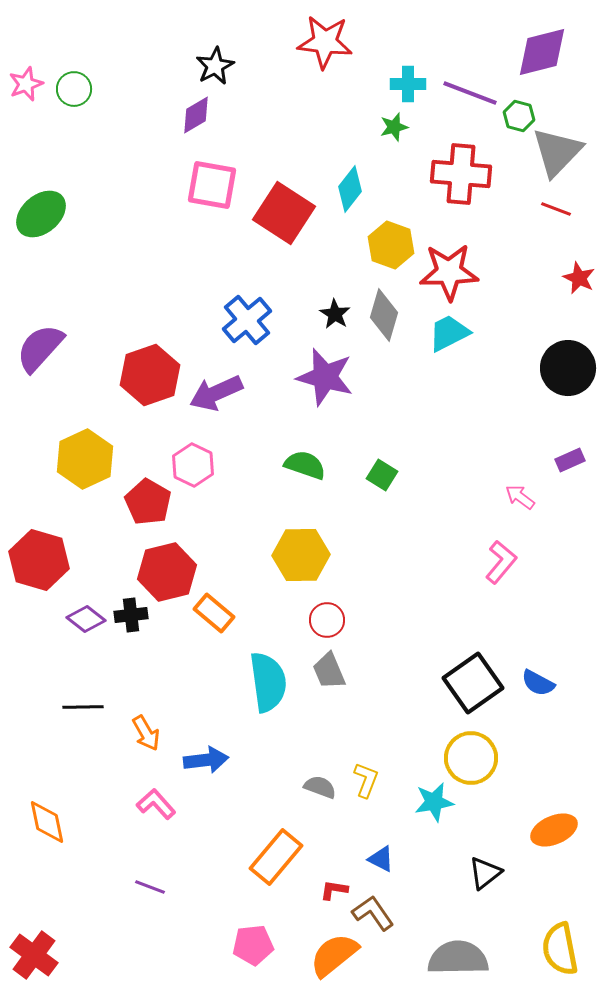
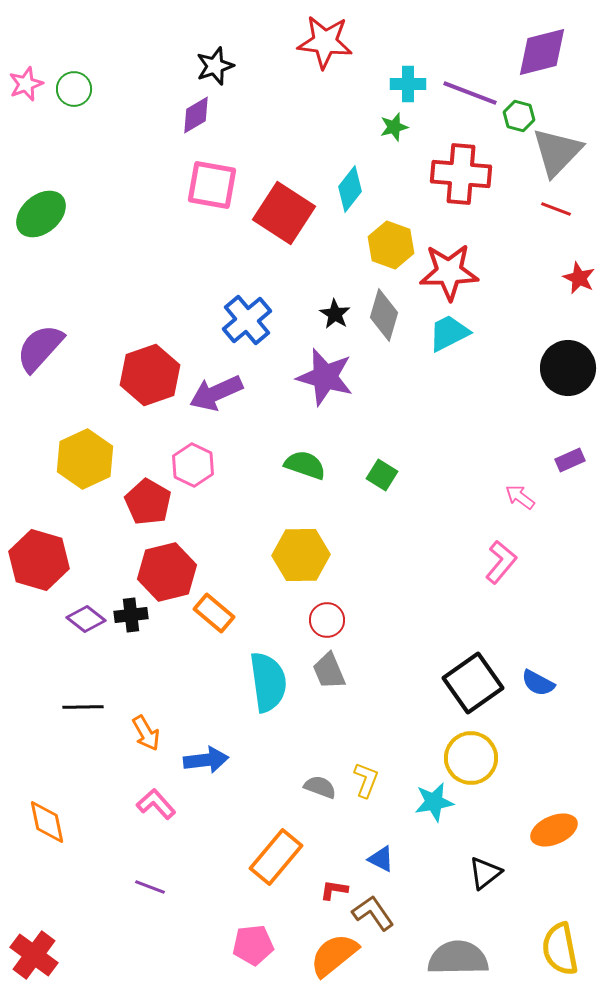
black star at (215, 66): rotated 9 degrees clockwise
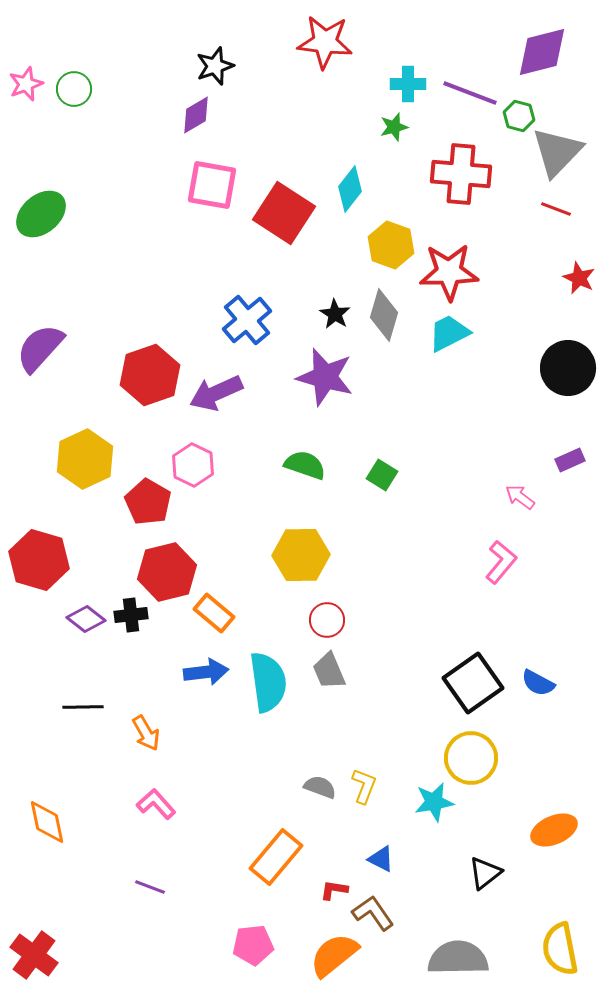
blue arrow at (206, 760): moved 88 px up
yellow L-shape at (366, 780): moved 2 px left, 6 px down
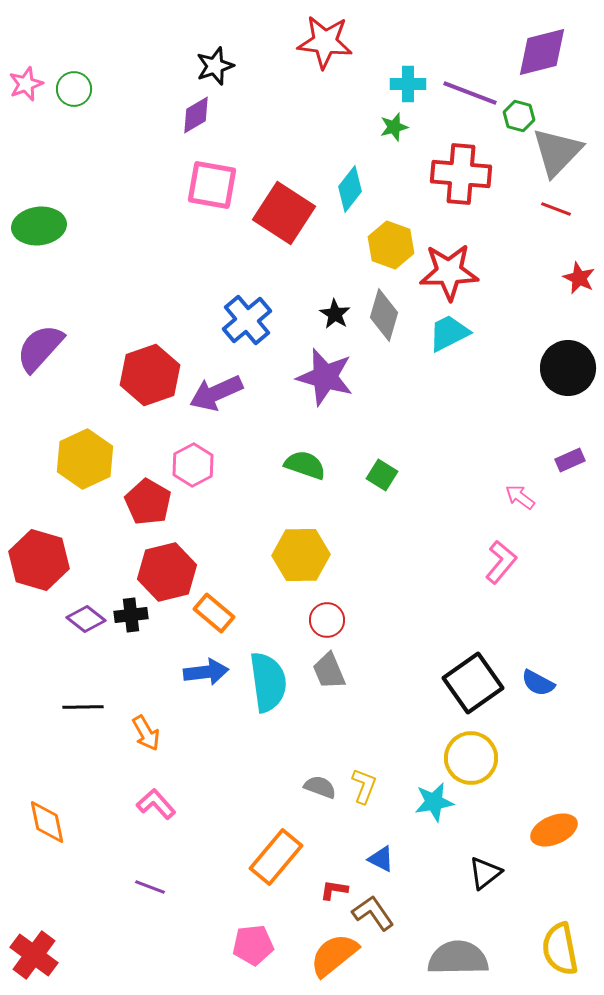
green ellipse at (41, 214): moved 2 px left, 12 px down; rotated 33 degrees clockwise
pink hexagon at (193, 465): rotated 6 degrees clockwise
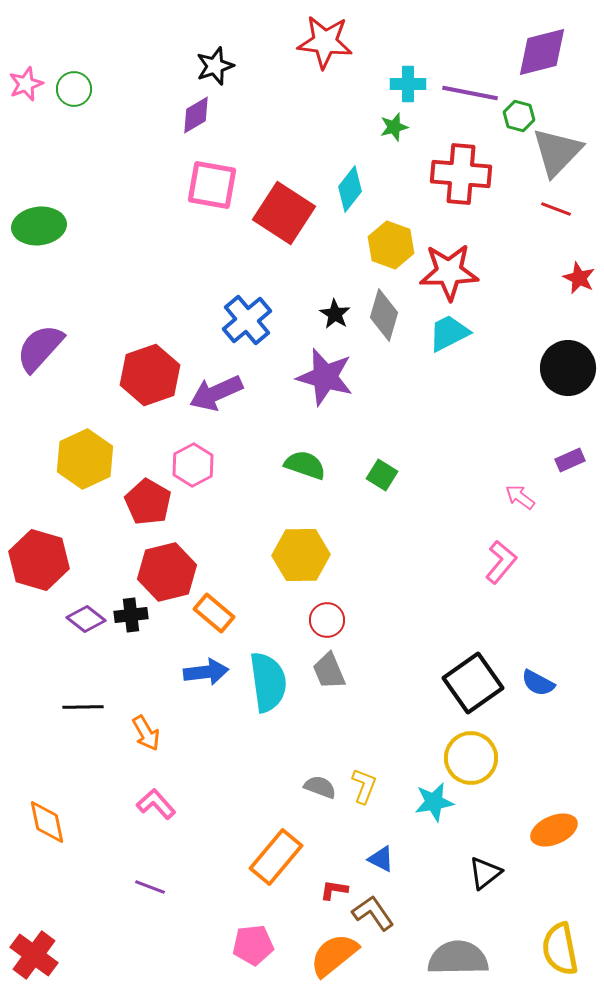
purple line at (470, 93): rotated 10 degrees counterclockwise
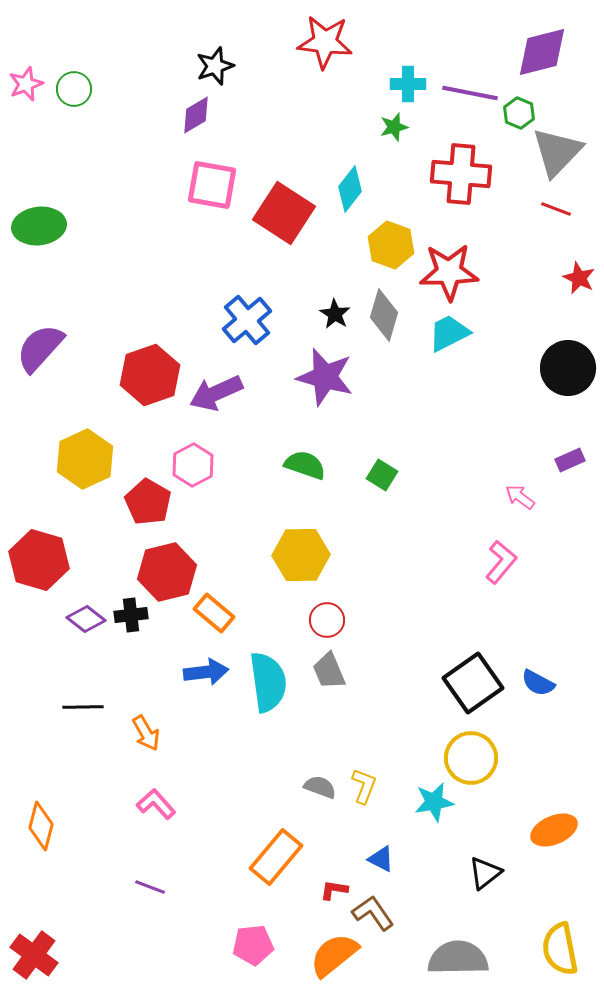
green hexagon at (519, 116): moved 3 px up; rotated 8 degrees clockwise
orange diamond at (47, 822): moved 6 px left, 4 px down; rotated 27 degrees clockwise
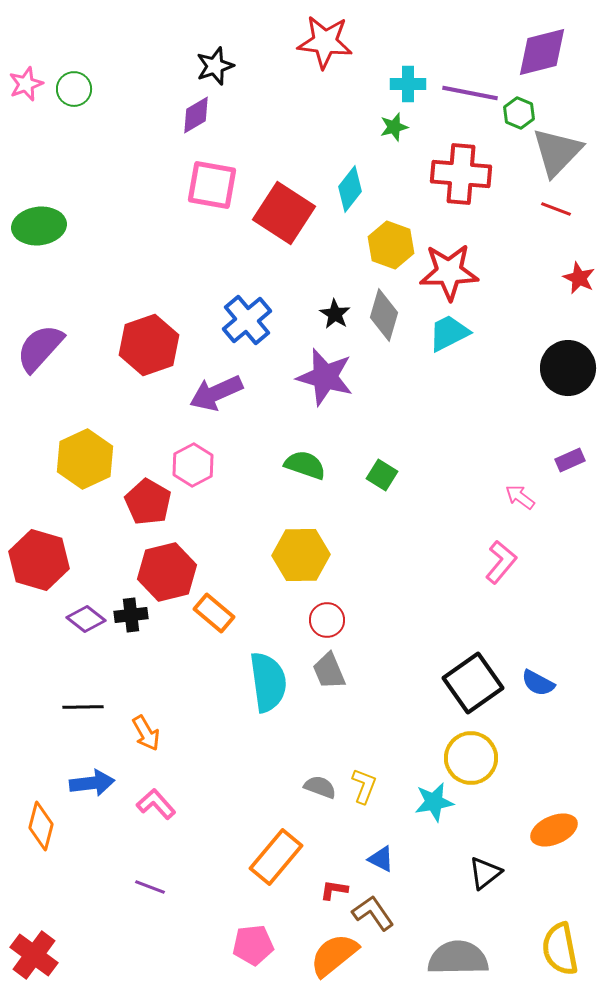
red hexagon at (150, 375): moved 1 px left, 30 px up
blue arrow at (206, 672): moved 114 px left, 111 px down
